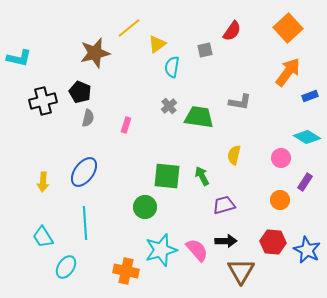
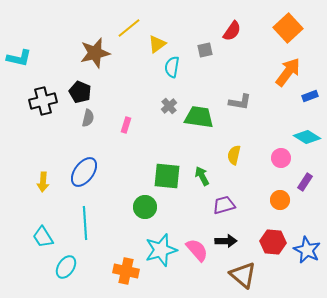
brown triangle: moved 2 px right, 4 px down; rotated 20 degrees counterclockwise
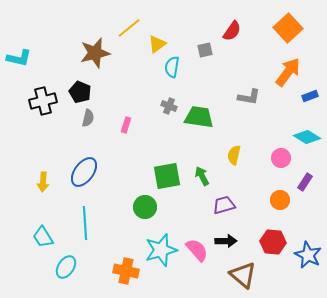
gray L-shape: moved 9 px right, 5 px up
gray cross: rotated 28 degrees counterclockwise
green square: rotated 16 degrees counterclockwise
blue star: moved 1 px right, 5 px down
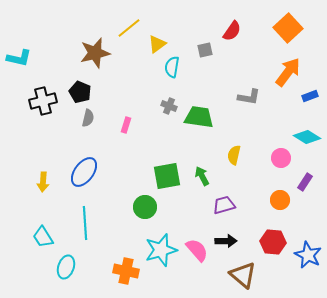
cyan ellipse: rotated 15 degrees counterclockwise
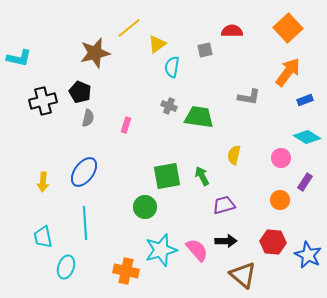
red semicircle: rotated 125 degrees counterclockwise
blue rectangle: moved 5 px left, 4 px down
cyan trapezoid: rotated 20 degrees clockwise
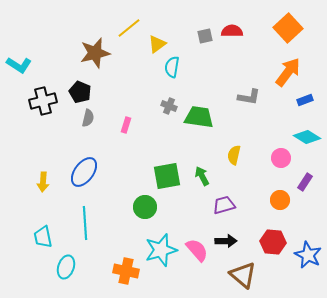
gray square: moved 14 px up
cyan L-shape: moved 7 px down; rotated 20 degrees clockwise
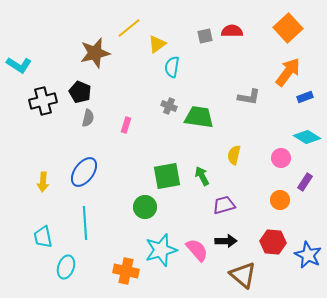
blue rectangle: moved 3 px up
